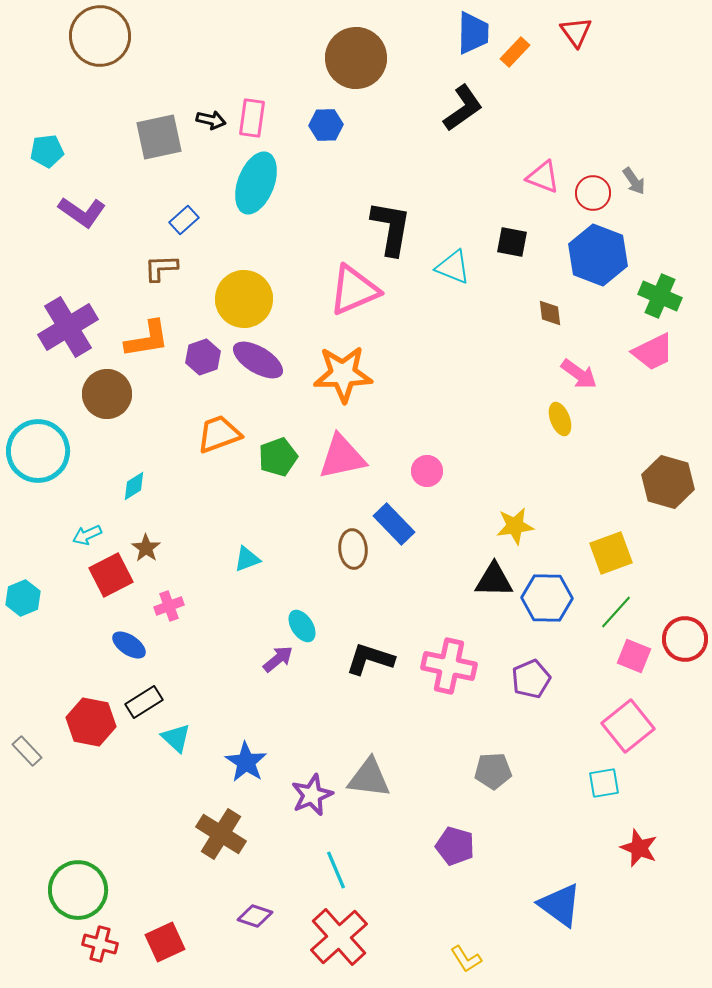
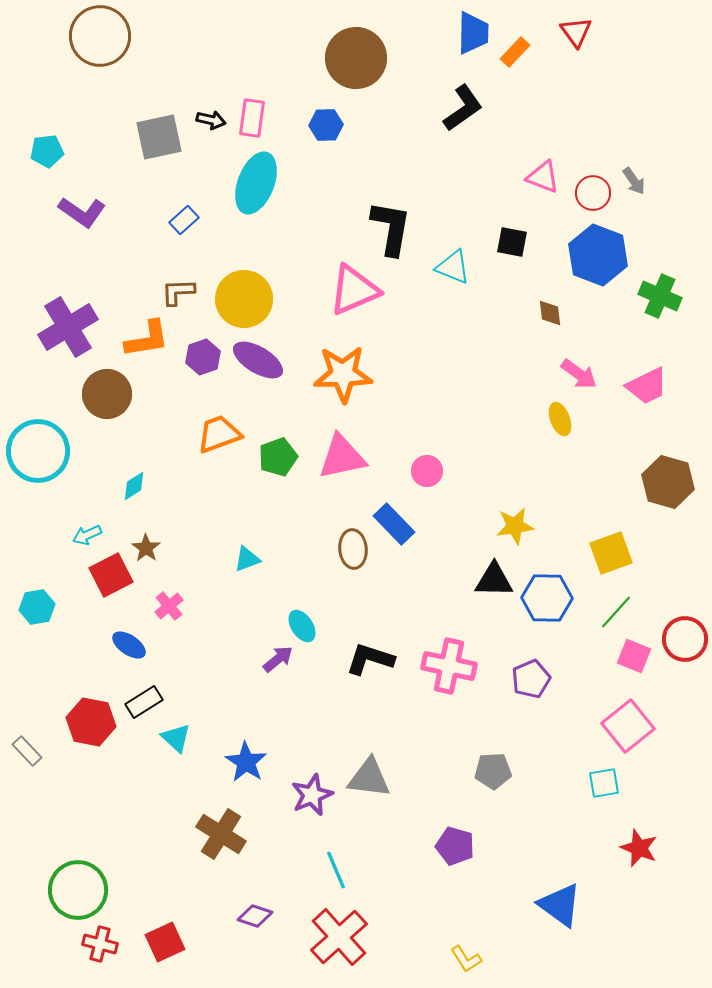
brown L-shape at (161, 268): moved 17 px right, 24 px down
pink trapezoid at (653, 352): moved 6 px left, 34 px down
cyan hexagon at (23, 598): moved 14 px right, 9 px down; rotated 12 degrees clockwise
pink cross at (169, 606): rotated 20 degrees counterclockwise
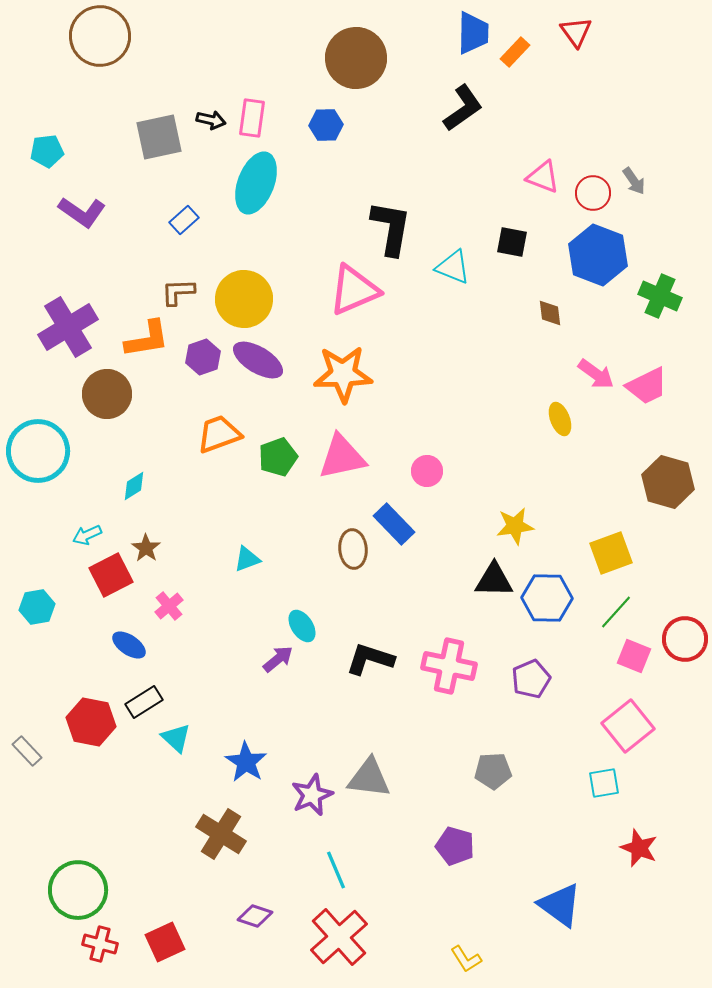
pink arrow at (579, 374): moved 17 px right
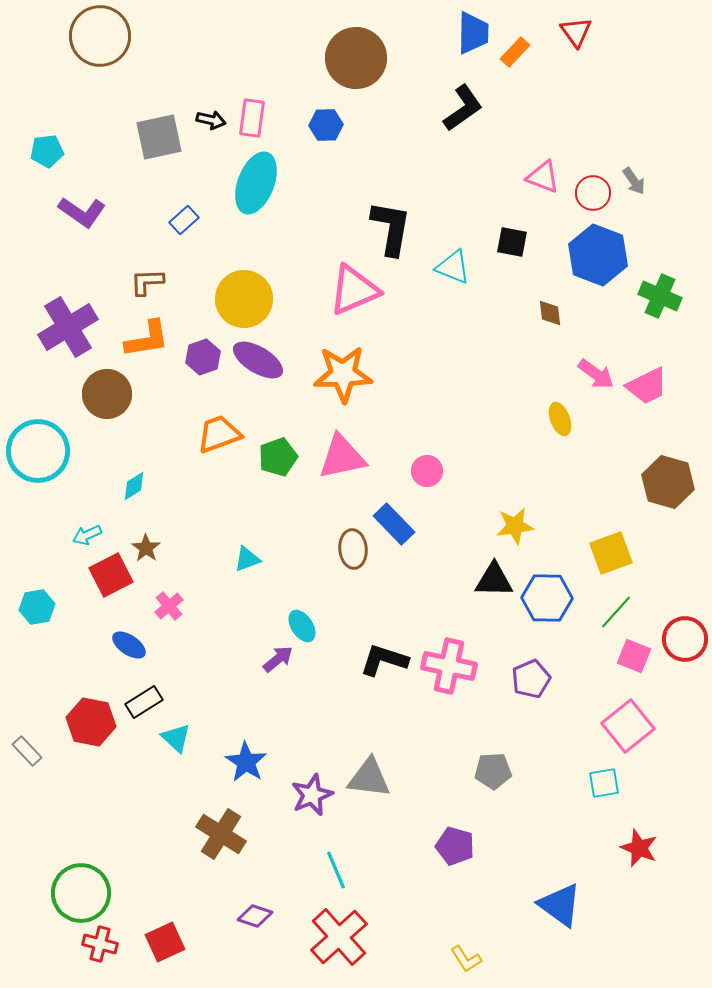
brown L-shape at (178, 292): moved 31 px left, 10 px up
black L-shape at (370, 659): moved 14 px right, 1 px down
green circle at (78, 890): moved 3 px right, 3 px down
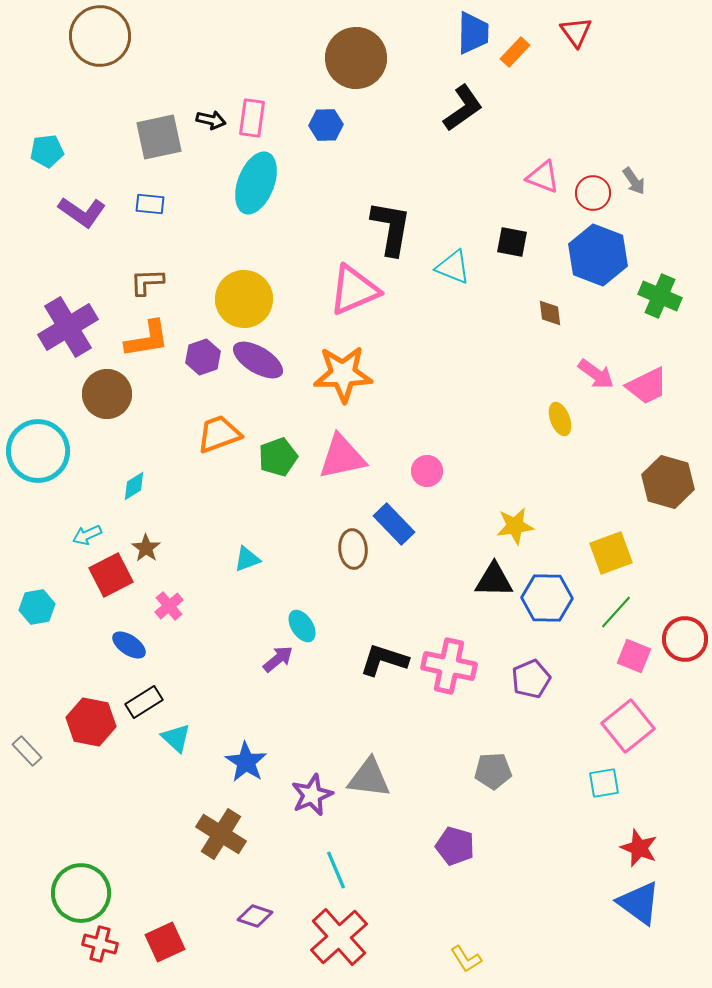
blue rectangle at (184, 220): moved 34 px left, 16 px up; rotated 48 degrees clockwise
blue triangle at (560, 905): moved 79 px right, 2 px up
